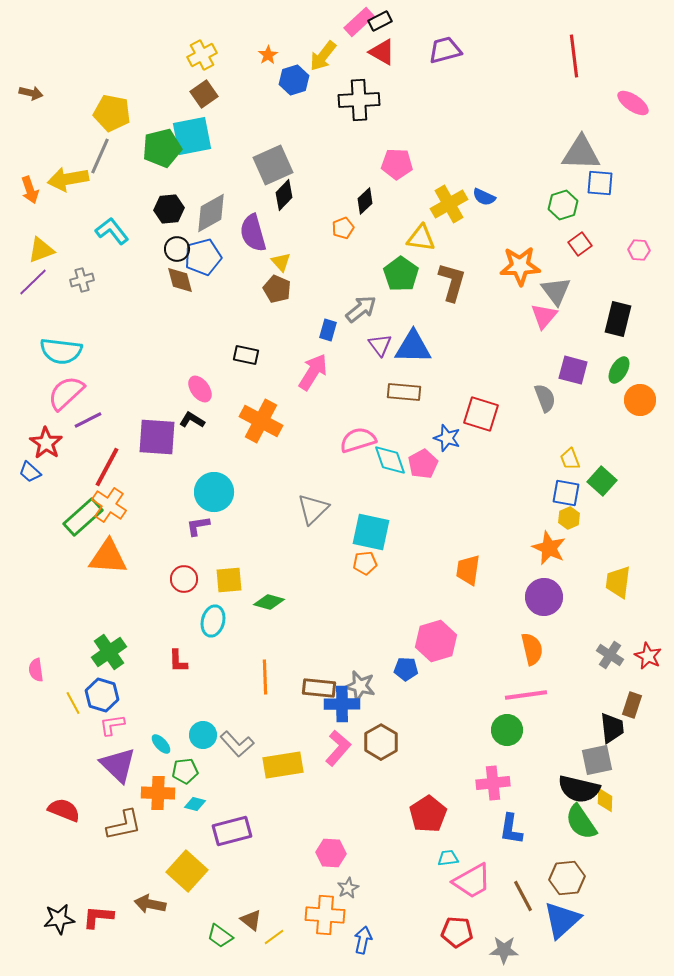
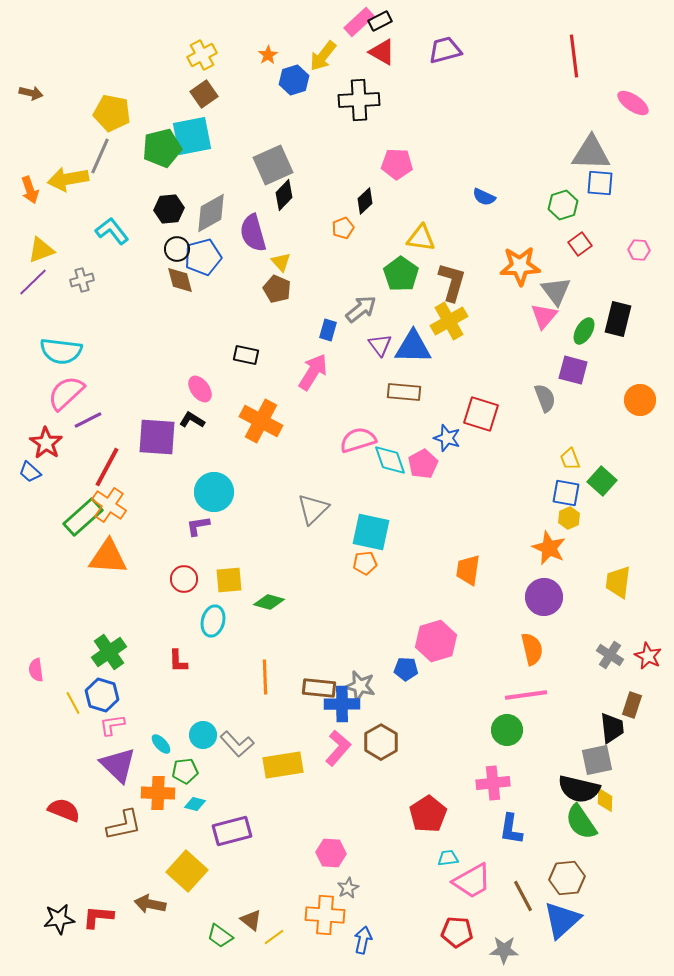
gray triangle at (581, 153): moved 10 px right
yellow cross at (449, 204): moved 117 px down
green ellipse at (619, 370): moved 35 px left, 39 px up
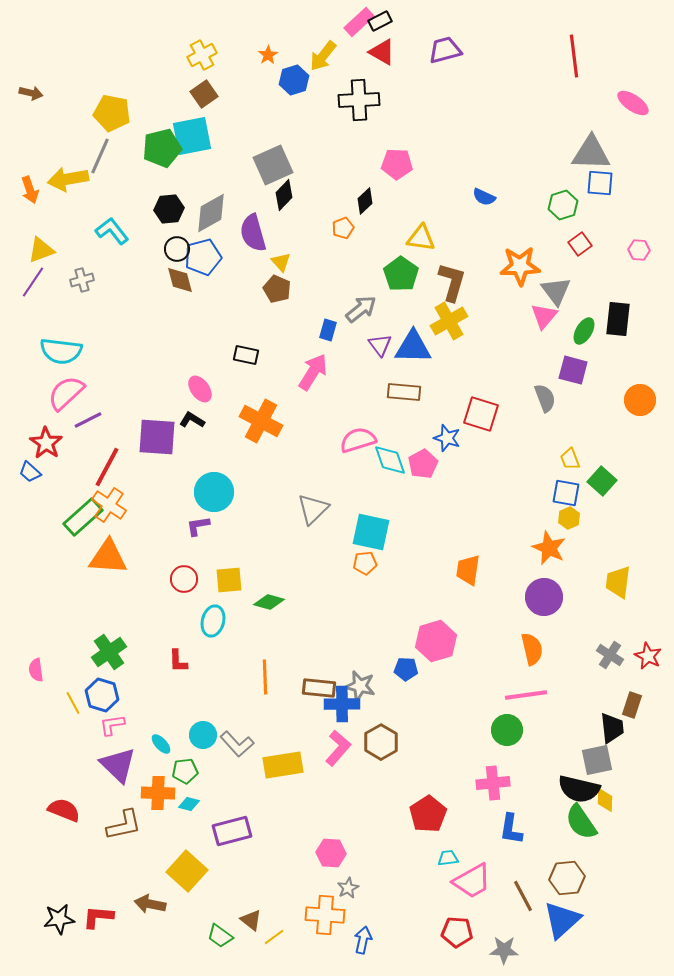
purple line at (33, 282): rotated 12 degrees counterclockwise
black rectangle at (618, 319): rotated 8 degrees counterclockwise
cyan diamond at (195, 804): moved 6 px left
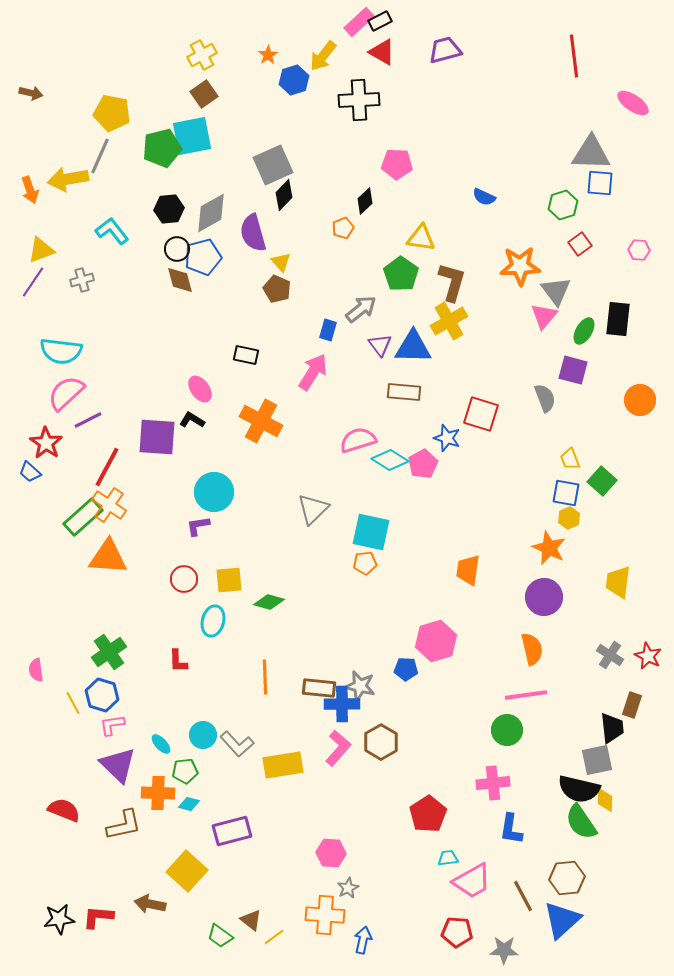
cyan diamond at (390, 460): rotated 39 degrees counterclockwise
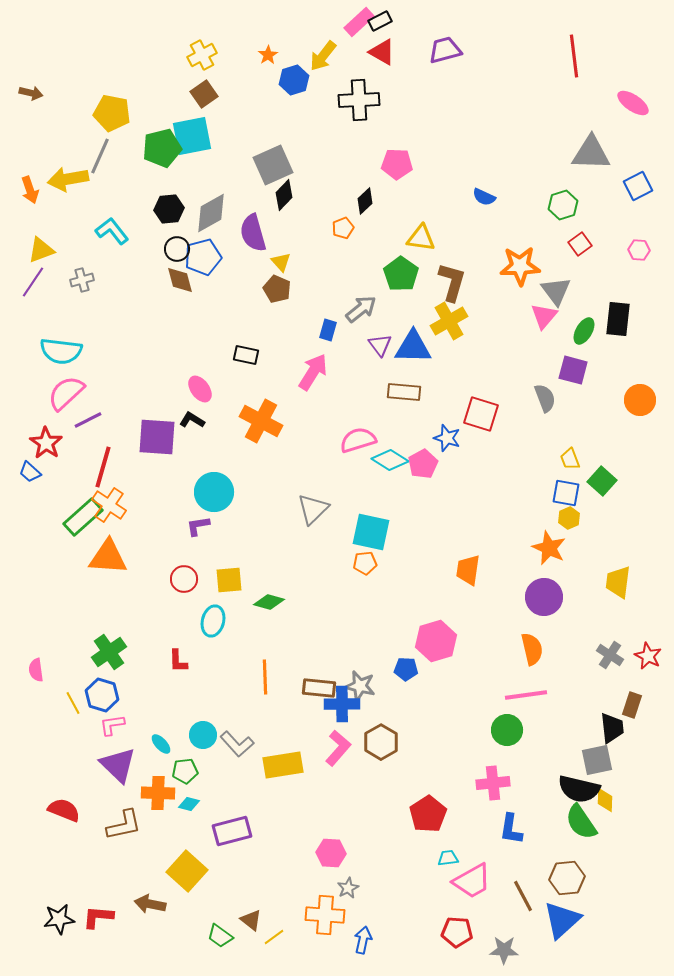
blue square at (600, 183): moved 38 px right, 3 px down; rotated 32 degrees counterclockwise
red line at (107, 467): moved 4 px left; rotated 12 degrees counterclockwise
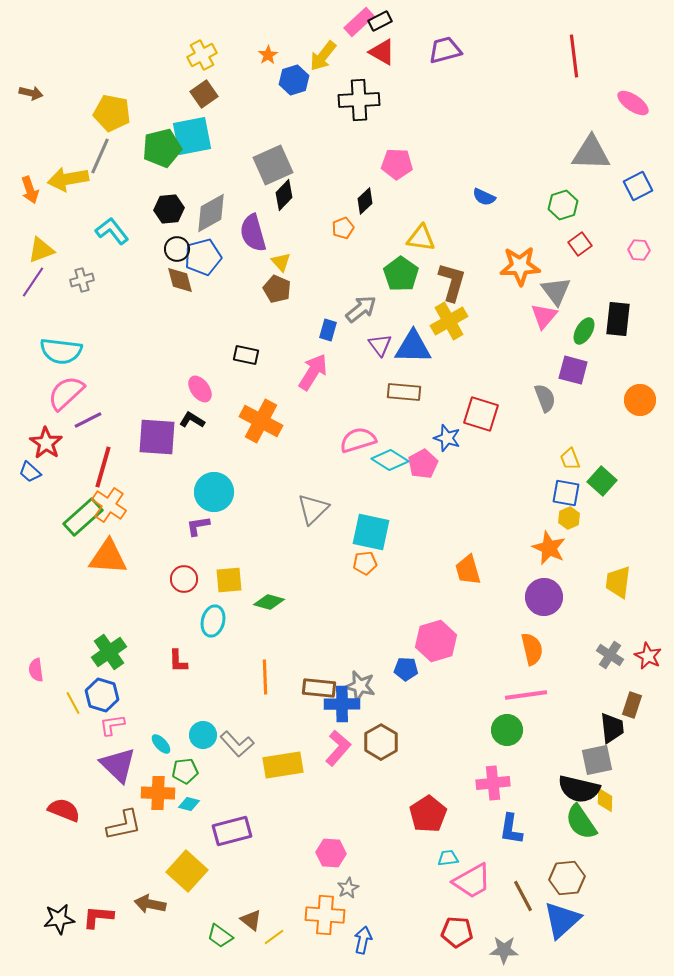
orange trapezoid at (468, 570): rotated 24 degrees counterclockwise
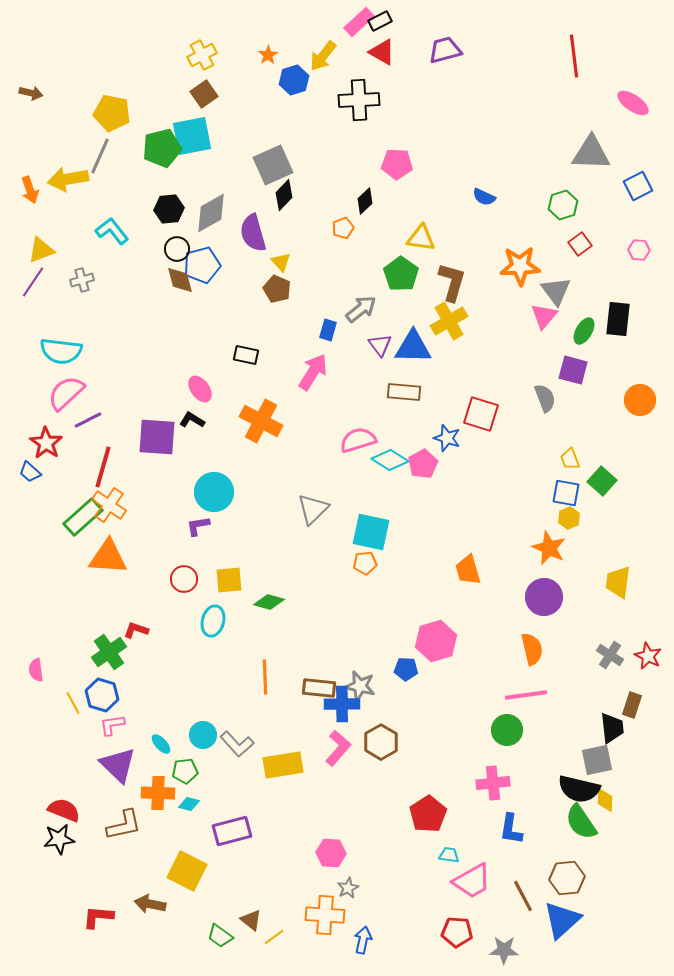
blue pentagon at (203, 257): moved 1 px left, 8 px down
red L-shape at (178, 661): moved 42 px left, 31 px up; rotated 110 degrees clockwise
cyan trapezoid at (448, 858): moved 1 px right, 3 px up; rotated 15 degrees clockwise
yellow square at (187, 871): rotated 15 degrees counterclockwise
black star at (59, 919): moved 80 px up
